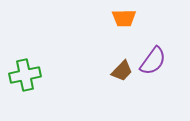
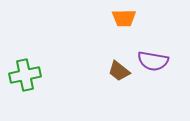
purple semicircle: rotated 64 degrees clockwise
brown trapezoid: moved 3 px left; rotated 85 degrees clockwise
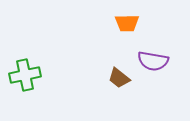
orange trapezoid: moved 3 px right, 5 px down
brown trapezoid: moved 7 px down
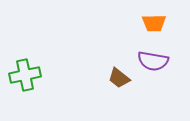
orange trapezoid: moved 27 px right
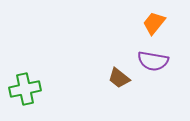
orange trapezoid: rotated 130 degrees clockwise
green cross: moved 14 px down
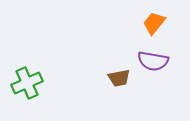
brown trapezoid: rotated 50 degrees counterclockwise
green cross: moved 2 px right, 6 px up; rotated 12 degrees counterclockwise
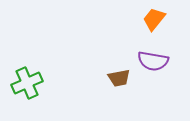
orange trapezoid: moved 4 px up
